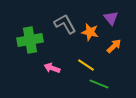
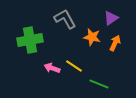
purple triangle: rotated 35 degrees clockwise
gray L-shape: moved 5 px up
orange star: moved 2 px right, 5 px down
orange arrow: moved 1 px right, 3 px up; rotated 21 degrees counterclockwise
yellow line: moved 12 px left, 1 px down
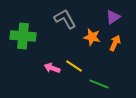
purple triangle: moved 2 px right, 1 px up
green cross: moved 7 px left, 4 px up; rotated 15 degrees clockwise
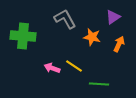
orange arrow: moved 4 px right, 1 px down
green line: rotated 18 degrees counterclockwise
